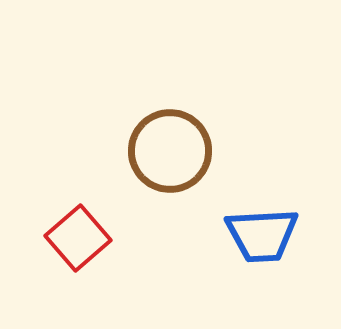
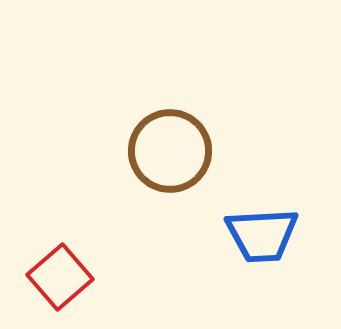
red square: moved 18 px left, 39 px down
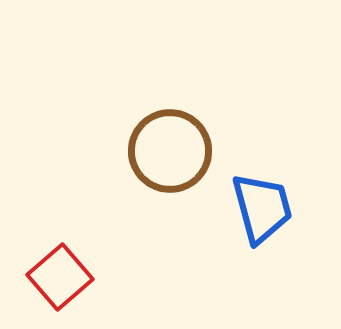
blue trapezoid: moved 27 px up; rotated 102 degrees counterclockwise
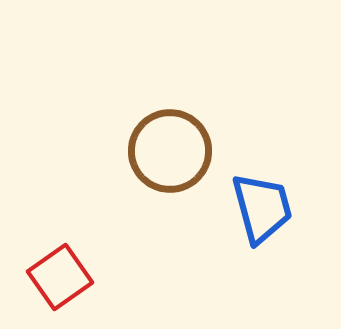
red square: rotated 6 degrees clockwise
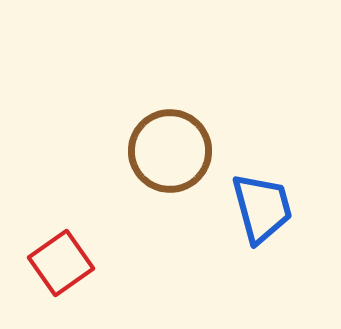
red square: moved 1 px right, 14 px up
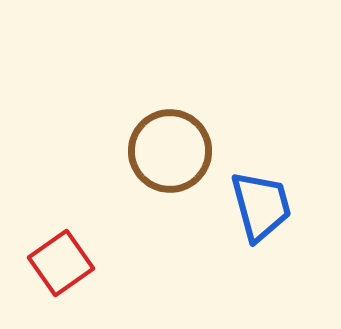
blue trapezoid: moved 1 px left, 2 px up
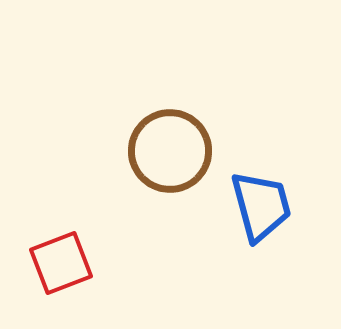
red square: rotated 14 degrees clockwise
